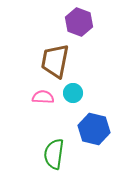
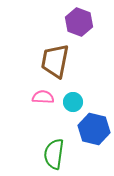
cyan circle: moved 9 px down
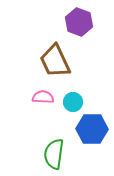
brown trapezoid: rotated 36 degrees counterclockwise
blue hexagon: moved 2 px left; rotated 12 degrees counterclockwise
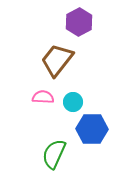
purple hexagon: rotated 12 degrees clockwise
brown trapezoid: moved 2 px right, 1 px up; rotated 63 degrees clockwise
green semicircle: rotated 16 degrees clockwise
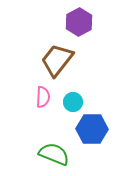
pink semicircle: rotated 90 degrees clockwise
green semicircle: rotated 88 degrees clockwise
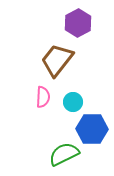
purple hexagon: moved 1 px left, 1 px down
green semicircle: moved 10 px right; rotated 48 degrees counterclockwise
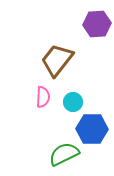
purple hexagon: moved 19 px right, 1 px down; rotated 24 degrees clockwise
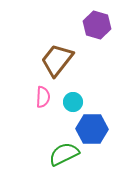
purple hexagon: moved 1 px down; rotated 20 degrees clockwise
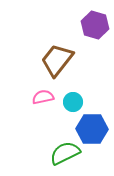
purple hexagon: moved 2 px left
pink semicircle: rotated 105 degrees counterclockwise
green semicircle: moved 1 px right, 1 px up
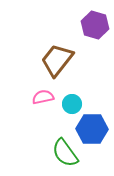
cyan circle: moved 1 px left, 2 px down
green semicircle: rotated 100 degrees counterclockwise
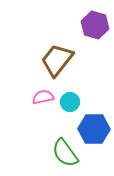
cyan circle: moved 2 px left, 2 px up
blue hexagon: moved 2 px right
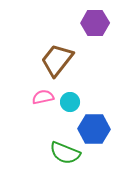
purple hexagon: moved 2 px up; rotated 16 degrees counterclockwise
green semicircle: rotated 32 degrees counterclockwise
